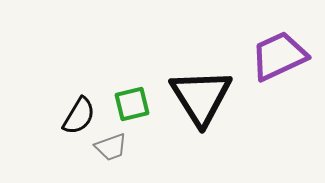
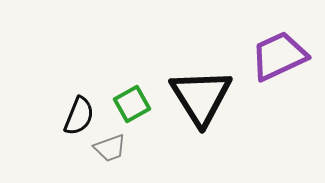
green square: rotated 15 degrees counterclockwise
black semicircle: rotated 9 degrees counterclockwise
gray trapezoid: moved 1 px left, 1 px down
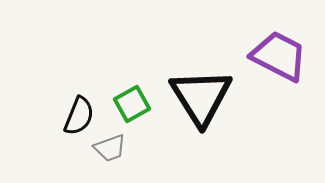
purple trapezoid: rotated 52 degrees clockwise
